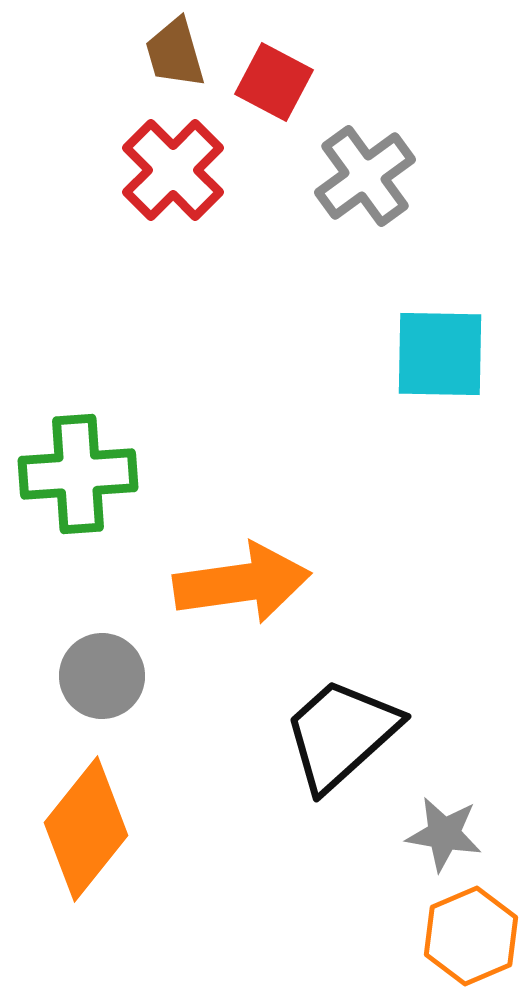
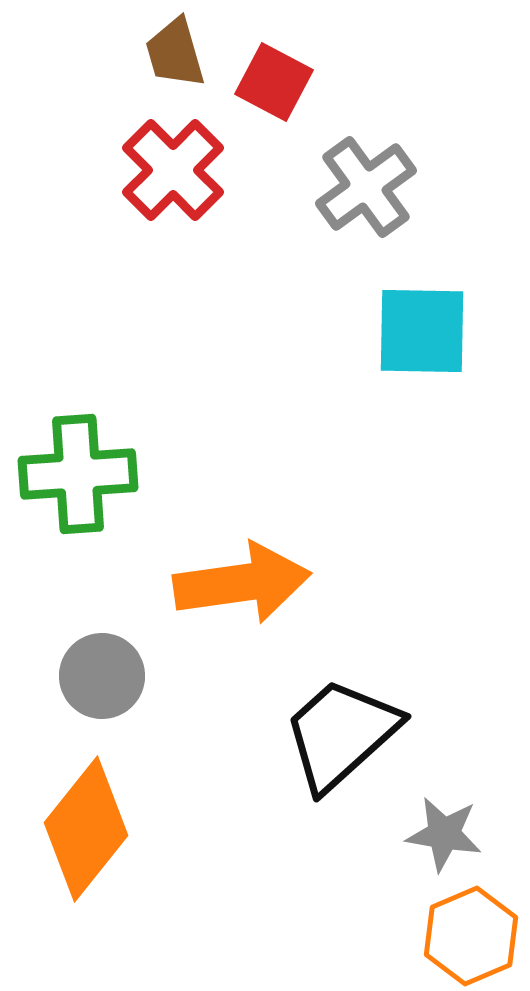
gray cross: moved 1 px right, 11 px down
cyan square: moved 18 px left, 23 px up
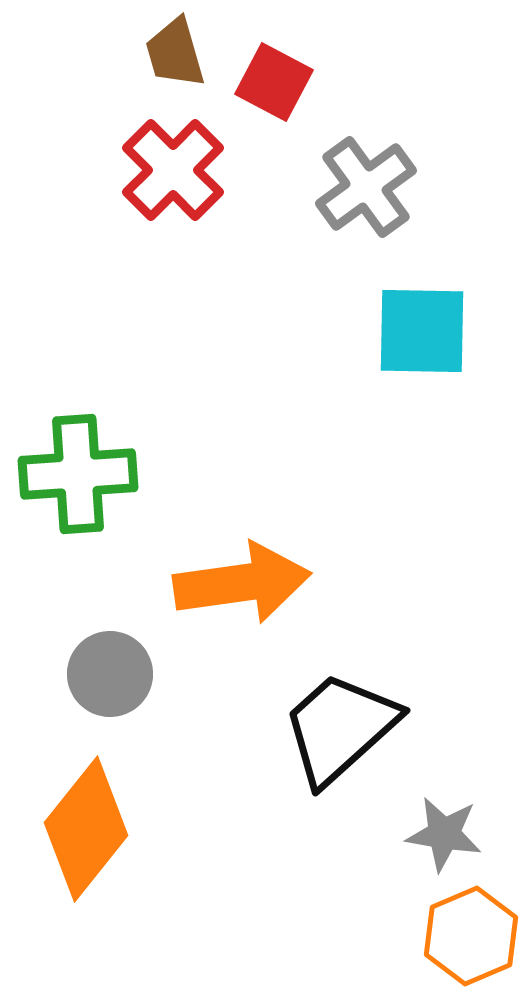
gray circle: moved 8 px right, 2 px up
black trapezoid: moved 1 px left, 6 px up
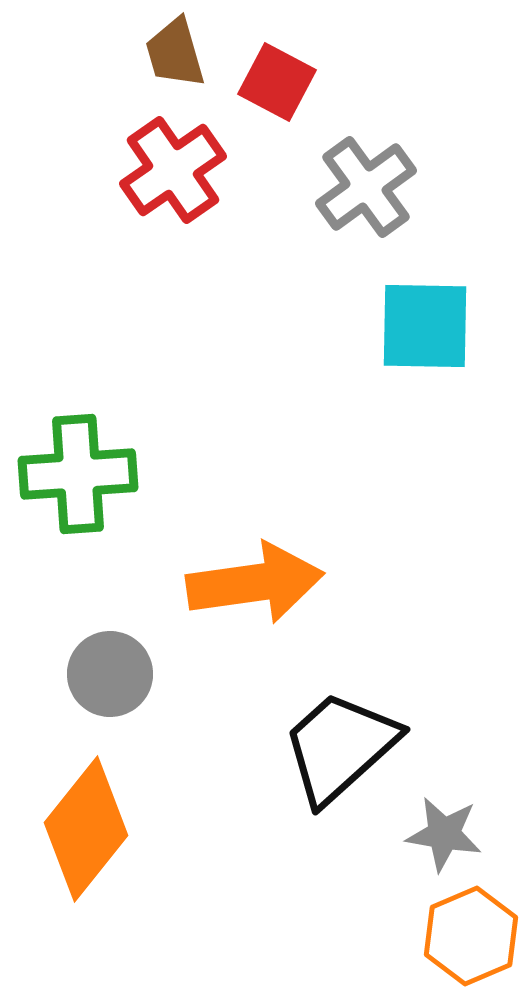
red square: moved 3 px right
red cross: rotated 10 degrees clockwise
cyan square: moved 3 px right, 5 px up
orange arrow: moved 13 px right
black trapezoid: moved 19 px down
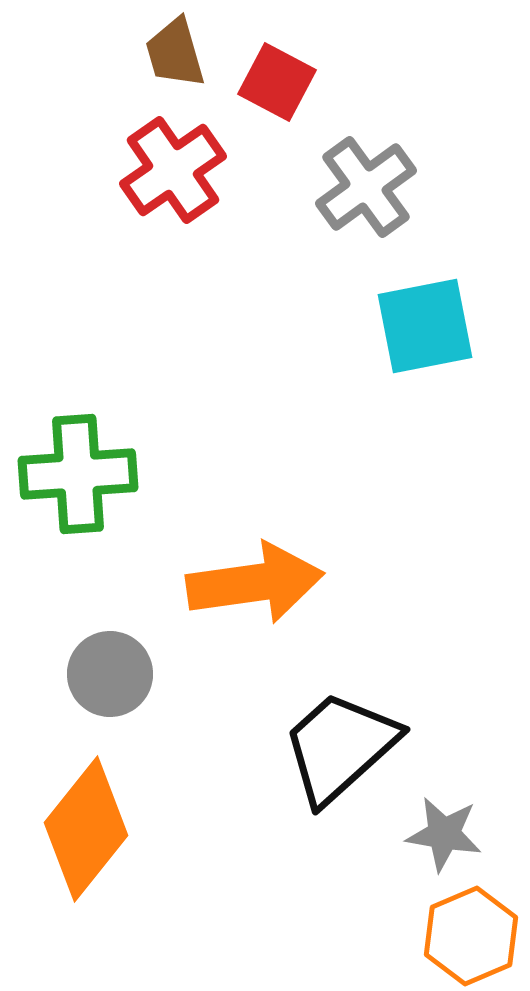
cyan square: rotated 12 degrees counterclockwise
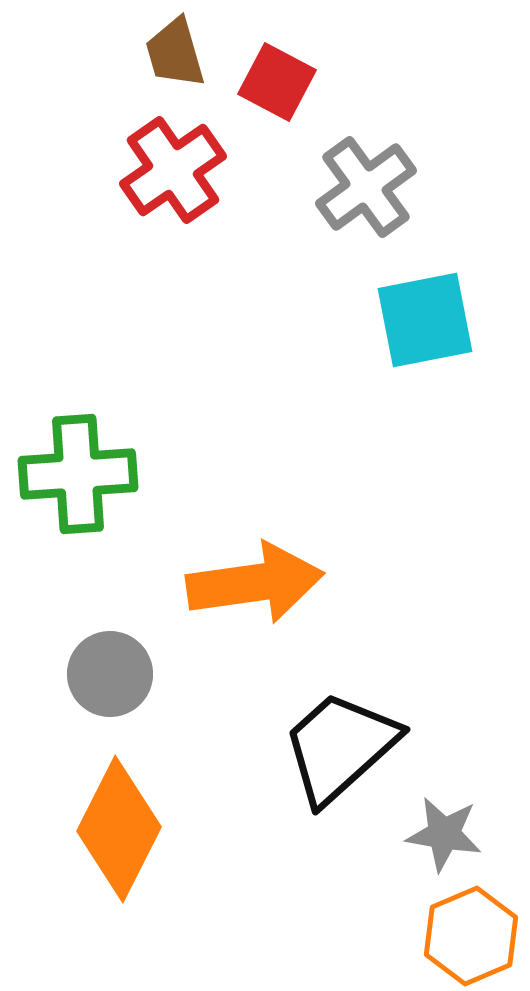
cyan square: moved 6 px up
orange diamond: moved 33 px right; rotated 12 degrees counterclockwise
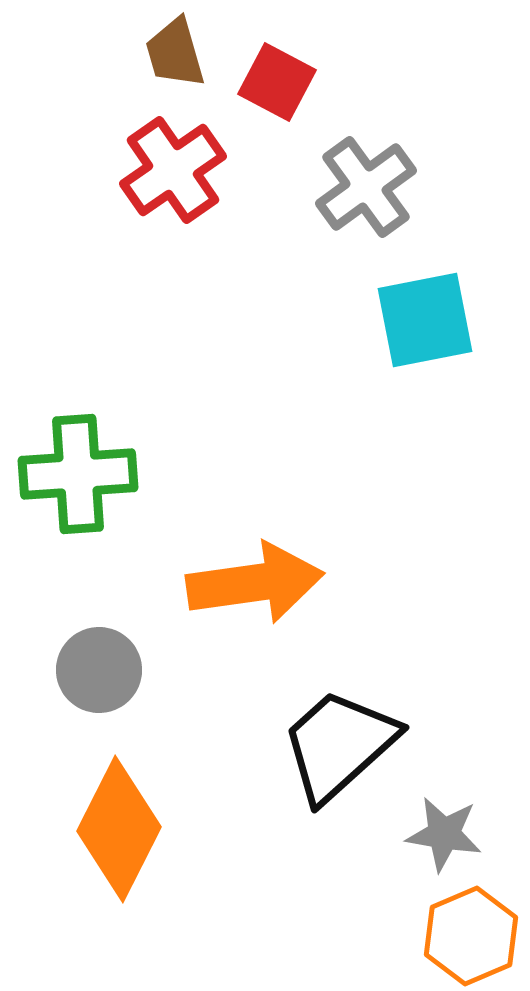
gray circle: moved 11 px left, 4 px up
black trapezoid: moved 1 px left, 2 px up
